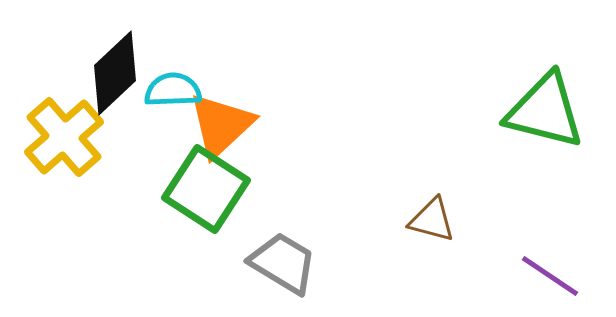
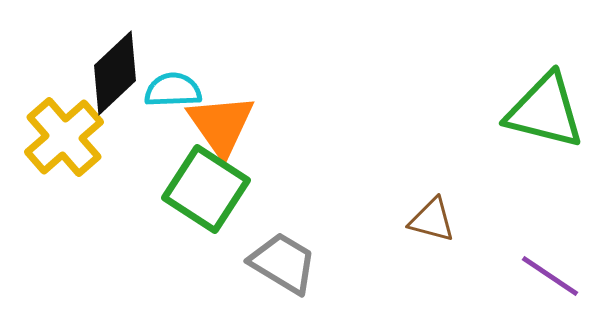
orange triangle: rotated 22 degrees counterclockwise
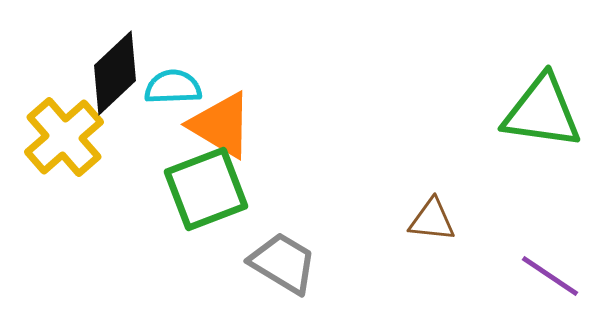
cyan semicircle: moved 3 px up
green triangle: moved 3 px left, 1 px down; rotated 6 degrees counterclockwise
orange triangle: rotated 24 degrees counterclockwise
green square: rotated 36 degrees clockwise
brown triangle: rotated 9 degrees counterclockwise
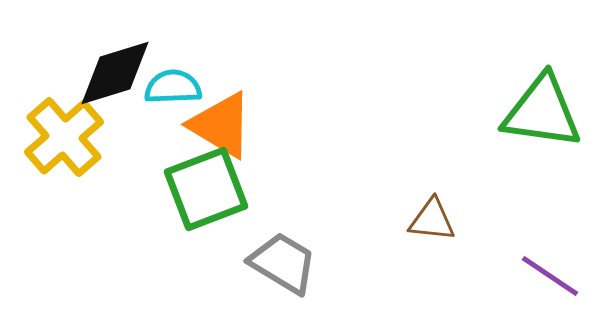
black diamond: rotated 26 degrees clockwise
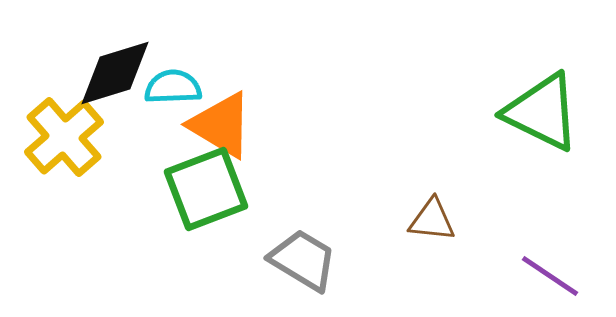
green triangle: rotated 18 degrees clockwise
gray trapezoid: moved 20 px right, 3 px up
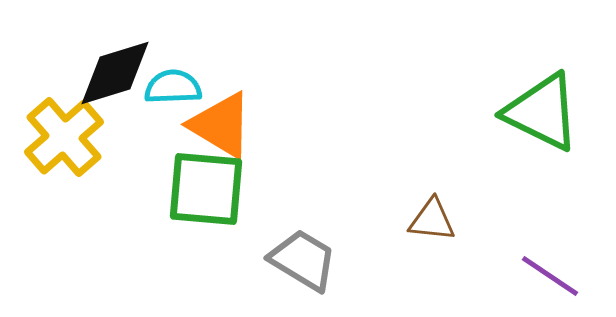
green square: rotated 26 degrees clockwise
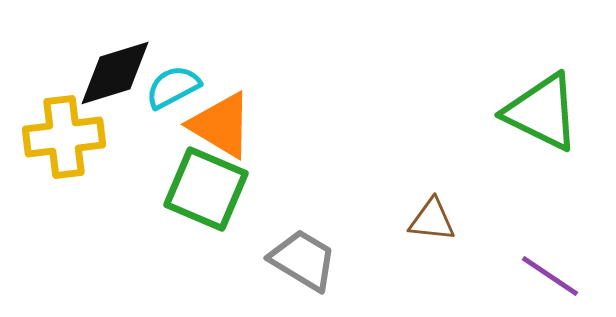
cyan semicircle: rotated 26 degrees counterclockwise
yellow cross: rotated 34 degrees clockwise
green square: rotated 18 degrees clockwise
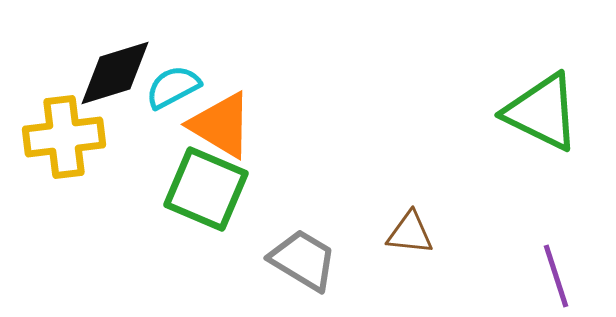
brown triangle: moved 22 px left, 13 px down
purple line: moved 6 px right; rotated 38 degrees clockwise
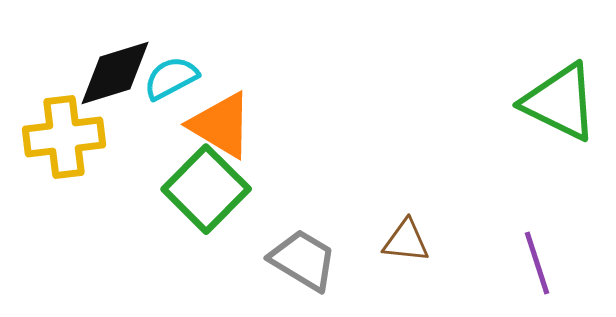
cyan semicircle: moved 2 px left, 9 px up
green triangle: moved 18 px right, 10 px up
green square: rotated 22 degrees clockwise
brown triangle: moved 4 px left, 8 px down
purple line: moved 19 px left, 13 px up
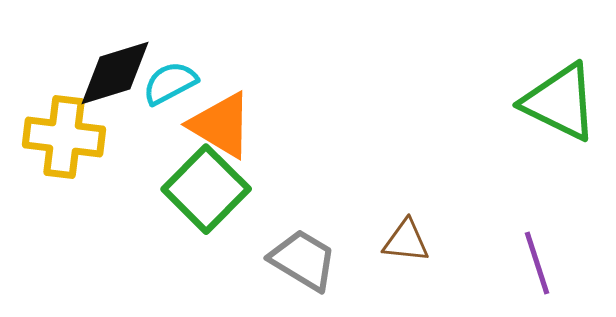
cyan semicircle: moved 1 px left, 5 px down
yellow cross: rotated 14 degrees clockwise
